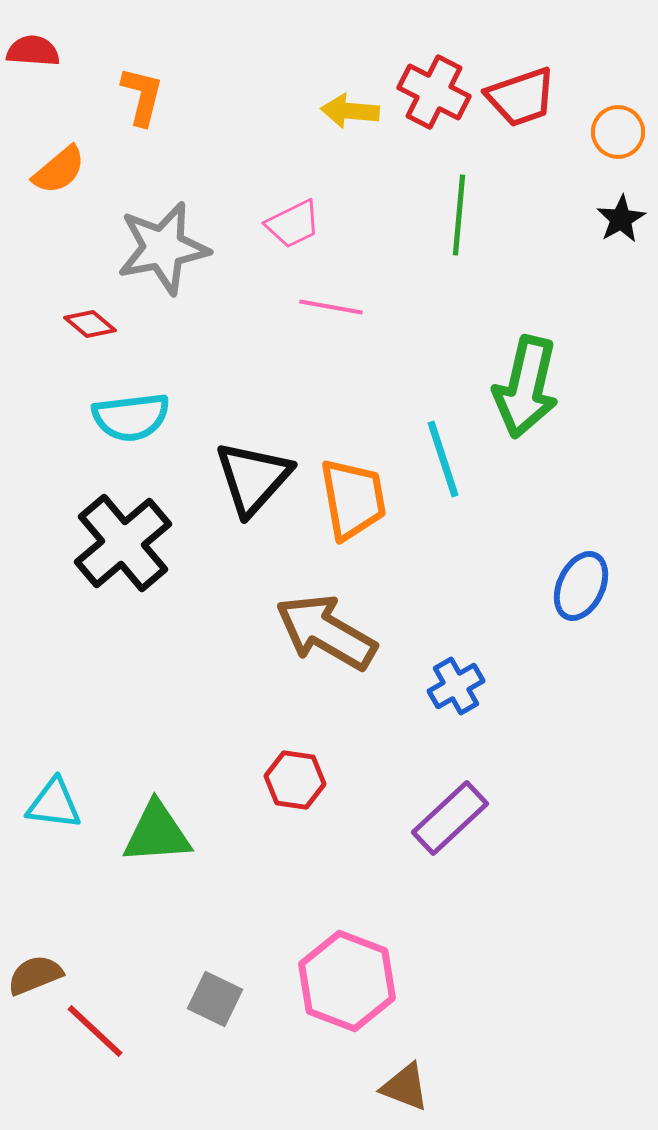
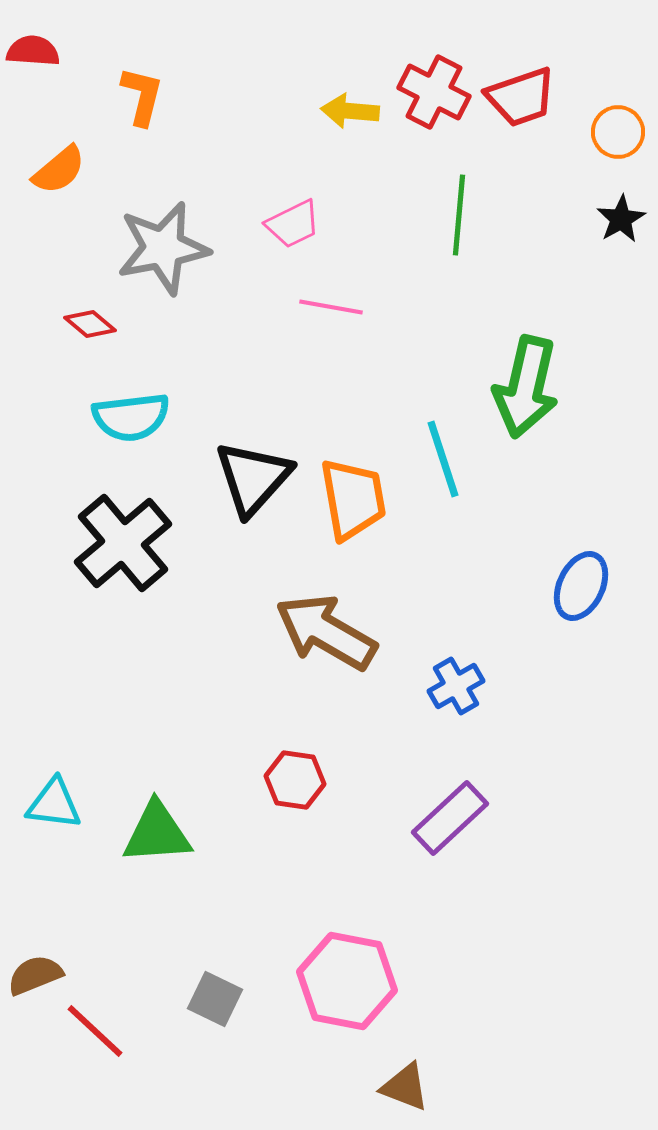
pink hexagon: rotated 10 degrees counterclockwise
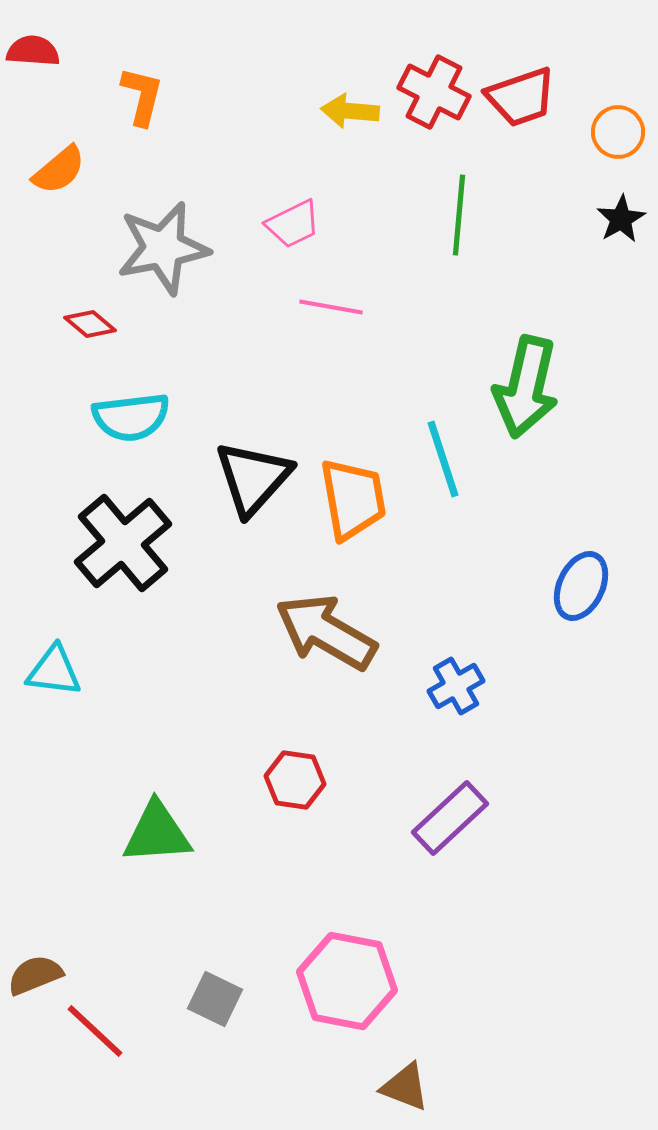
cyan triangle: moved 133 px up
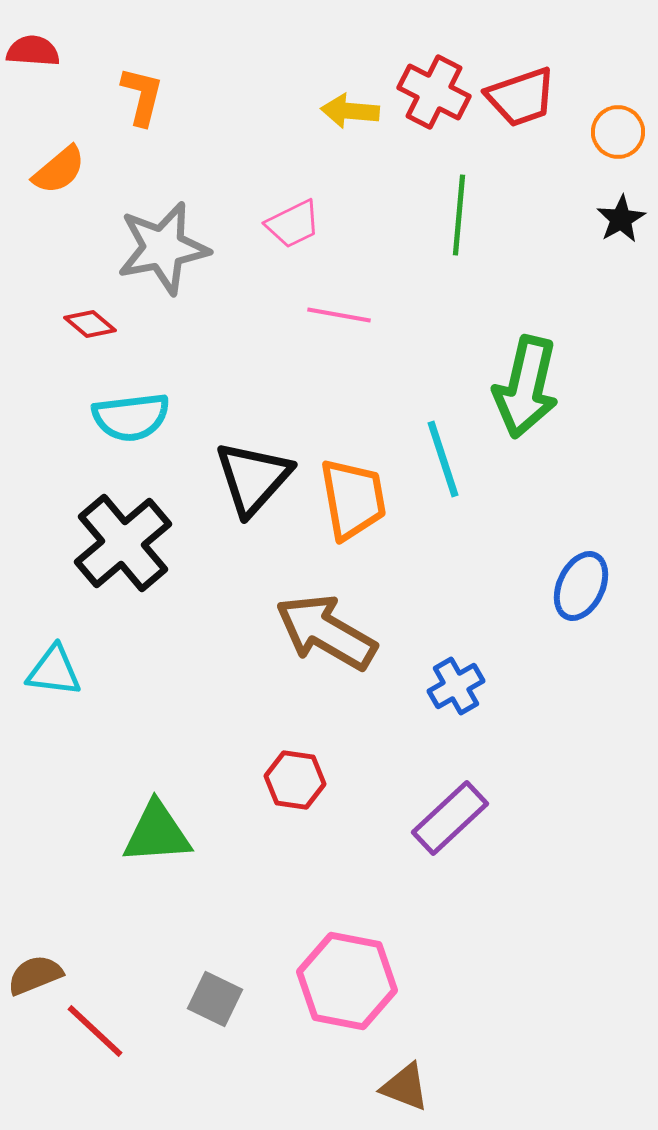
pink line: moved 8 px right, 8 px down
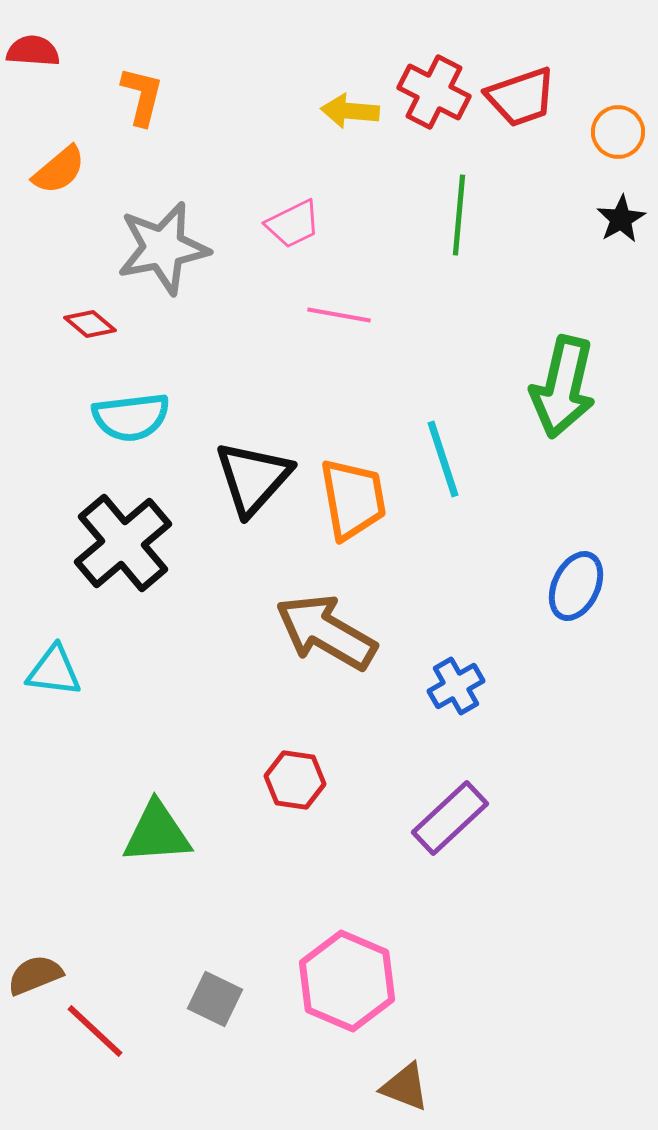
green arrow: moved 37 px right
blue ellipse: moved 5 px left
pink hexagon: rotated 12 degrees clockwise
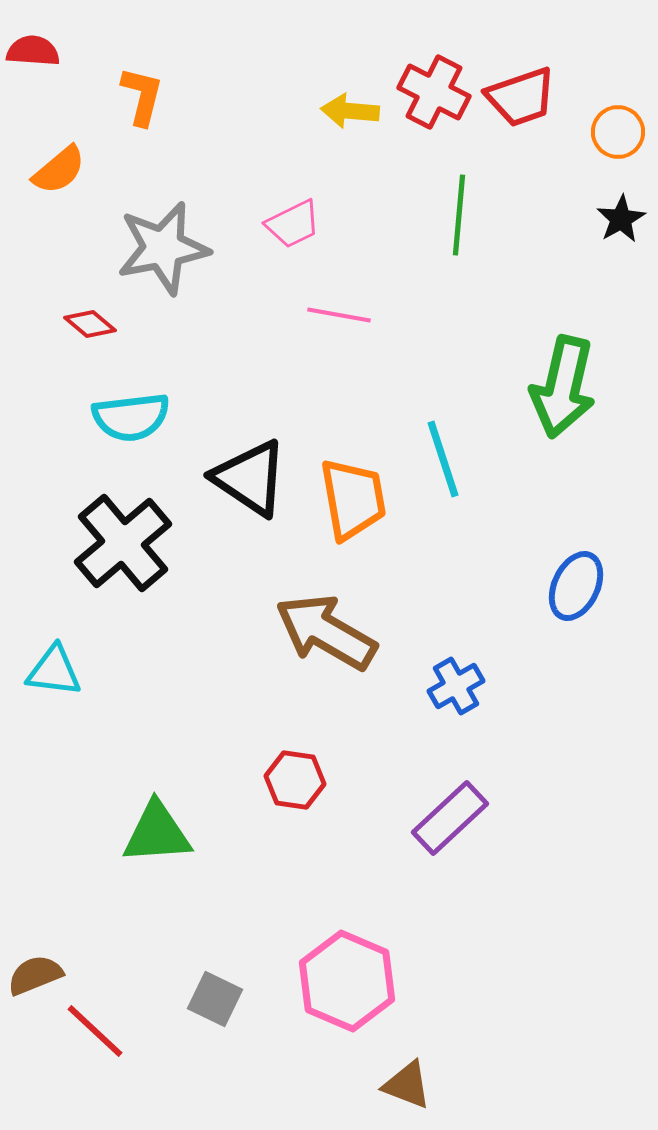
black triangle: moved 3 px left; rotated 38 degrees counterclockwise
brown triangle: moved 2 px right, 2 px up
